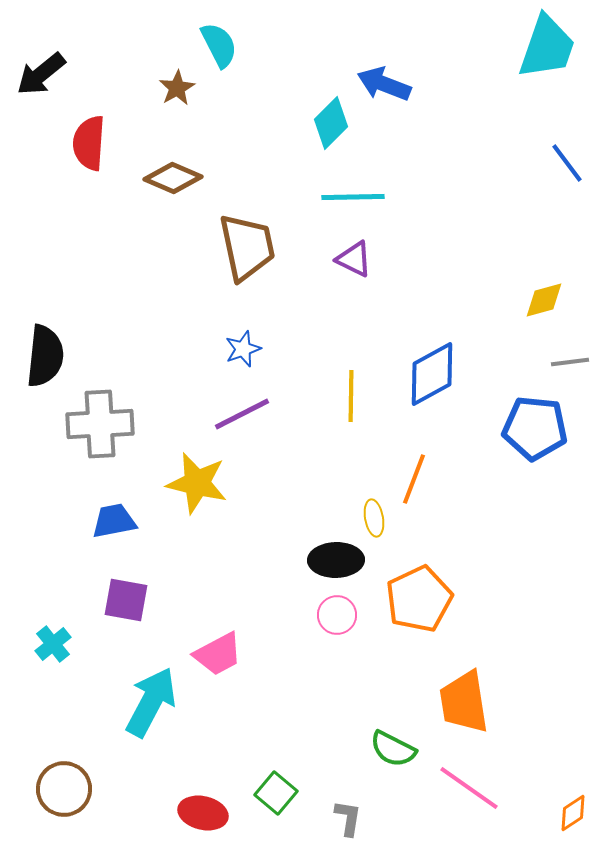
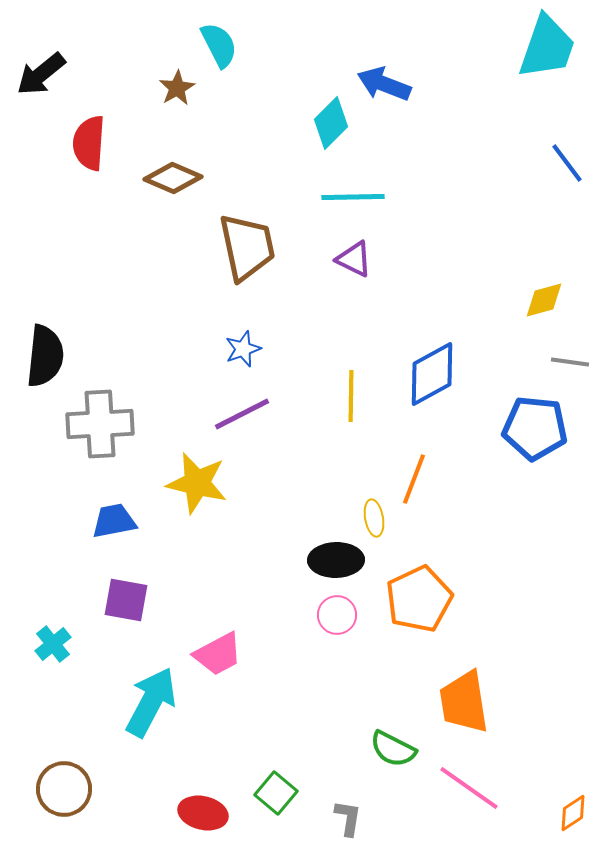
gray line: rotated 15 degrees clockwise
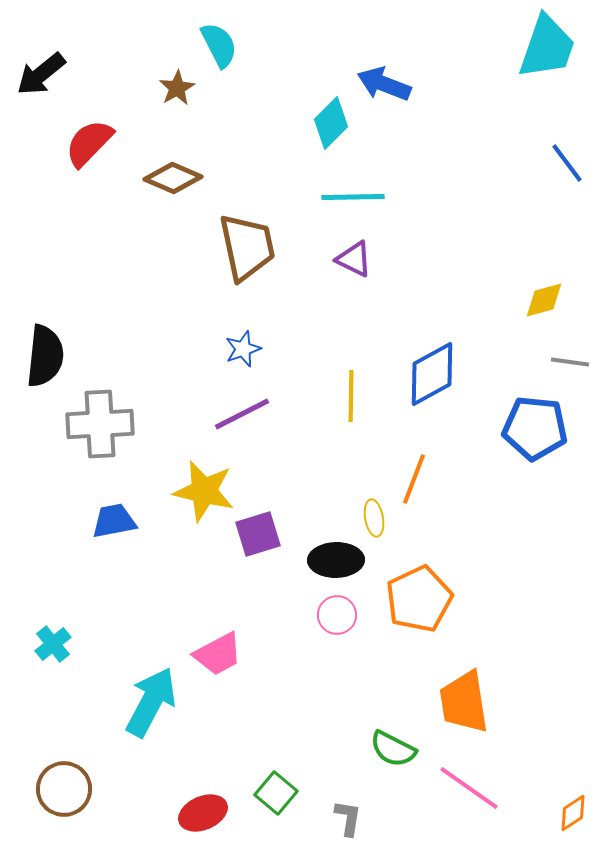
red semicircle: rotated 40 degrees clockwise
yellow star: moved 7 px right, 8 px down
purple square: moved 132 px right, 66 px up; rotated 27 degrees counterclockwise
red ellipse: rotated 36 degrees counterclockwise
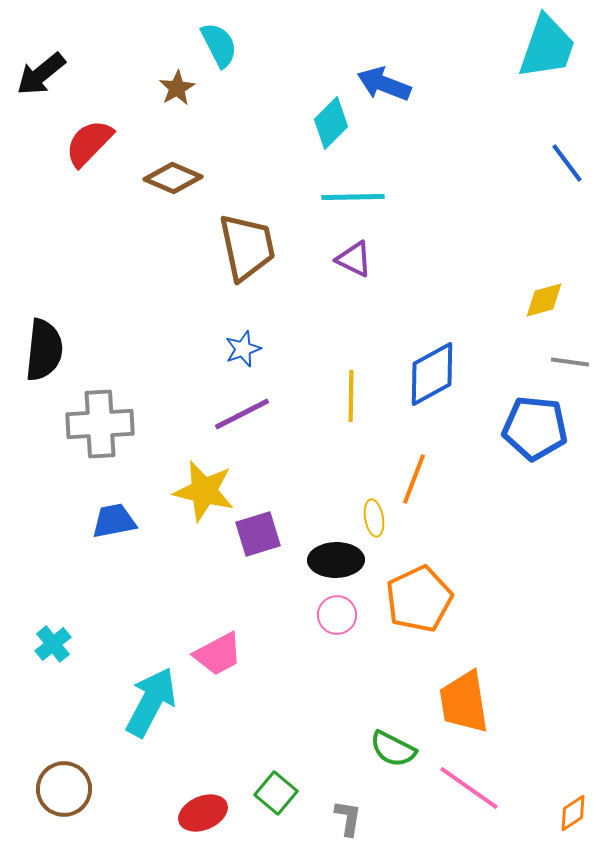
black semicircle: moved 1 px left, 6 px up
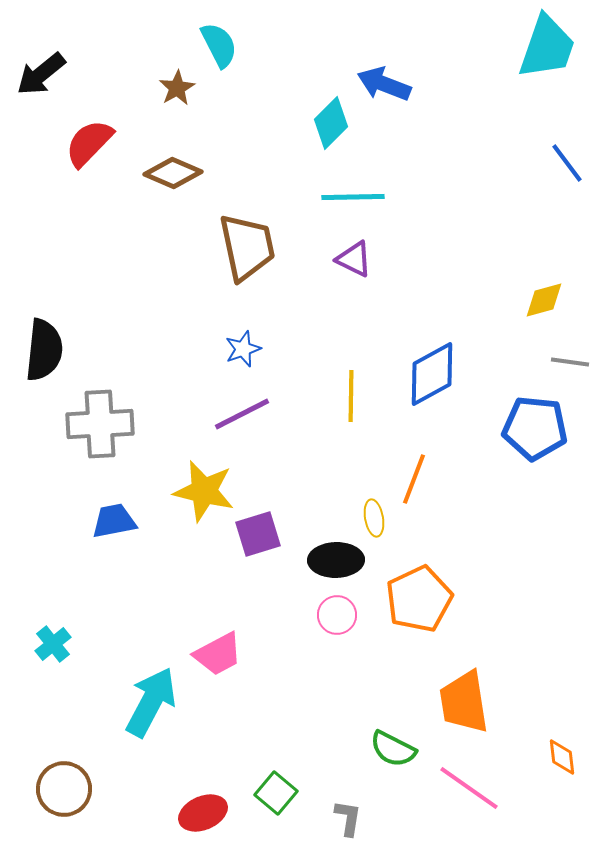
brown diamond: moved 5 px up
orange diamond: moved 11 px left, 56 px up; rotated 63 degrees counterclockwise
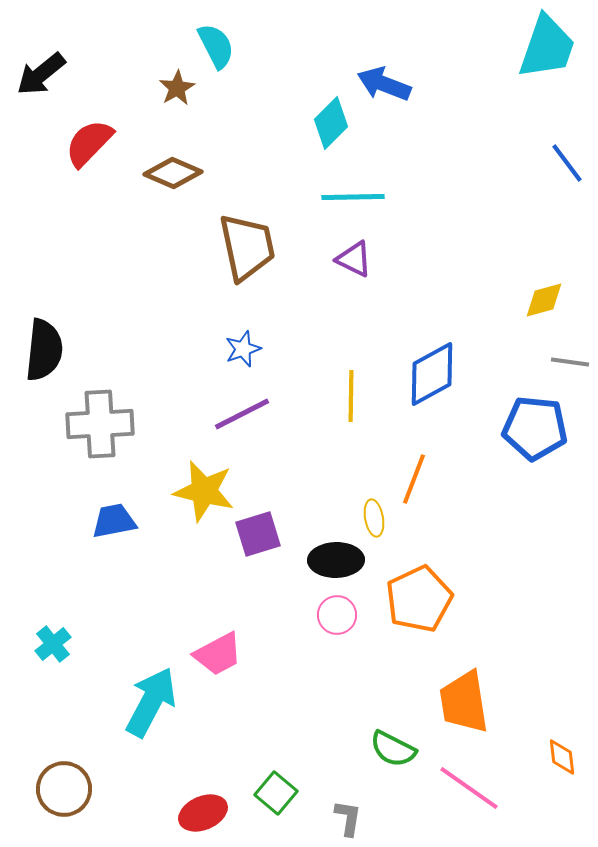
cyan semicircle: moved 3 px left, 1 px down
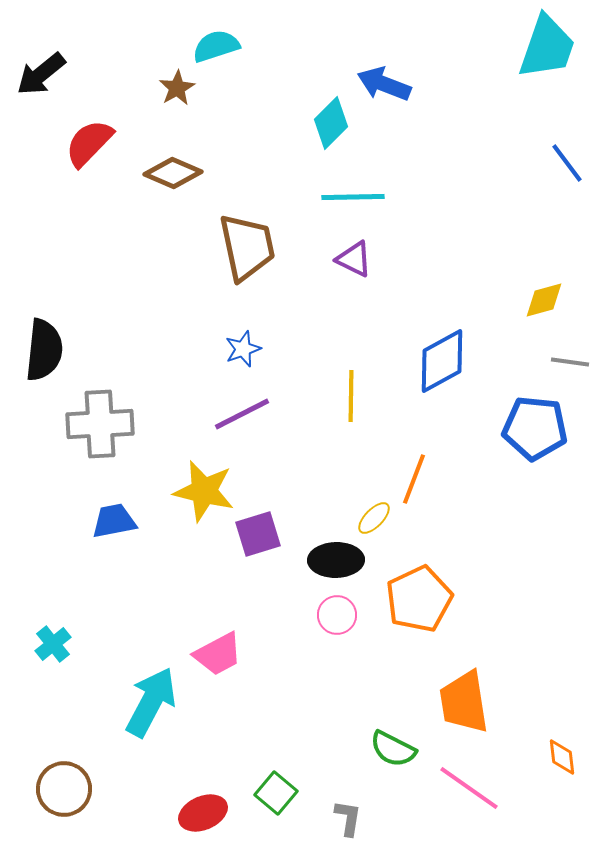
cyan semicircle: rotated 81 degrees counterclockwise
blue diamond: moved 10 px right, 13 px up
yellow ellipse: rotated 54 degrees clockwise
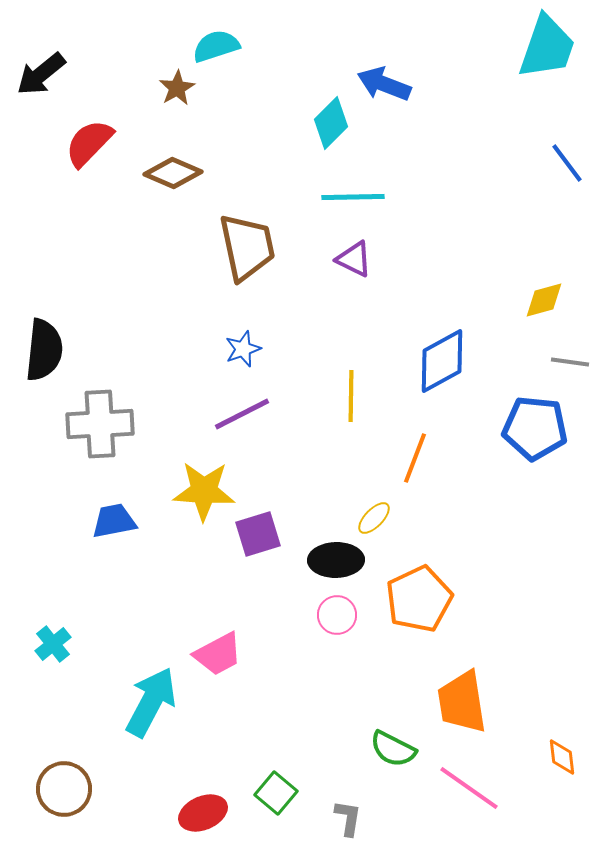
orange line: moved 1 px right, 21 px up
yellow star: rotated 10 degrees counterclockwise
orange trapezoid: moved 2 px left
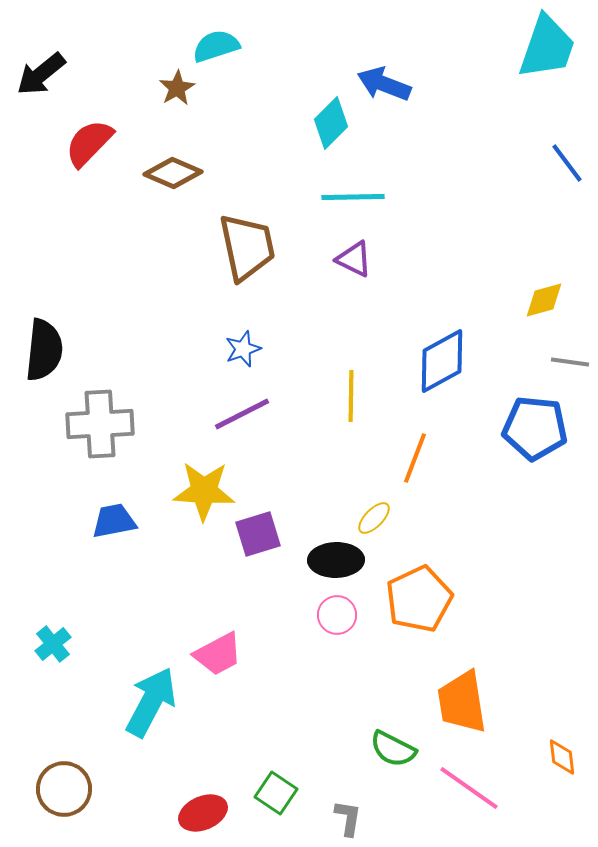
green square: rotated 6 degrees counterclockwise
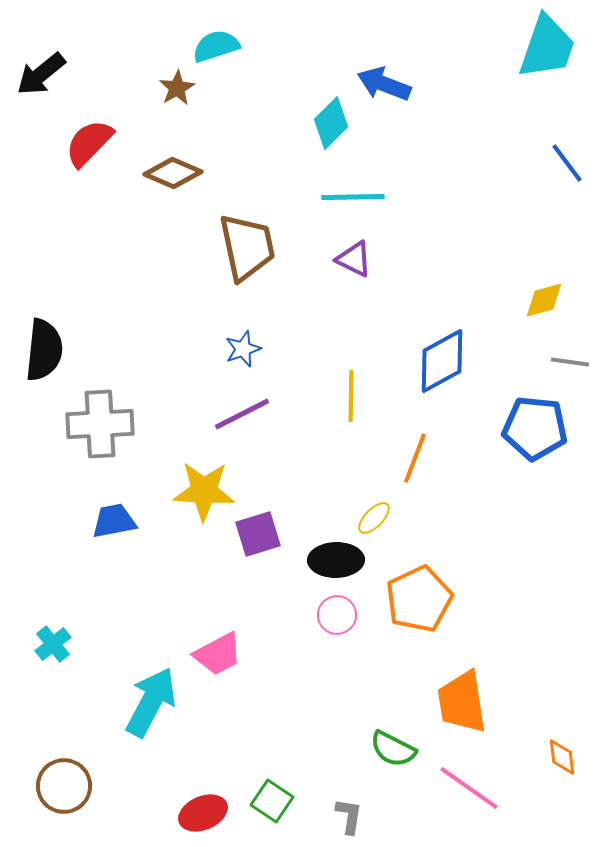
brown circle: moved 3 px up
green square: moved 4 px left, 8 px down
gray L-shape: moved 1 px right, 2 px up
